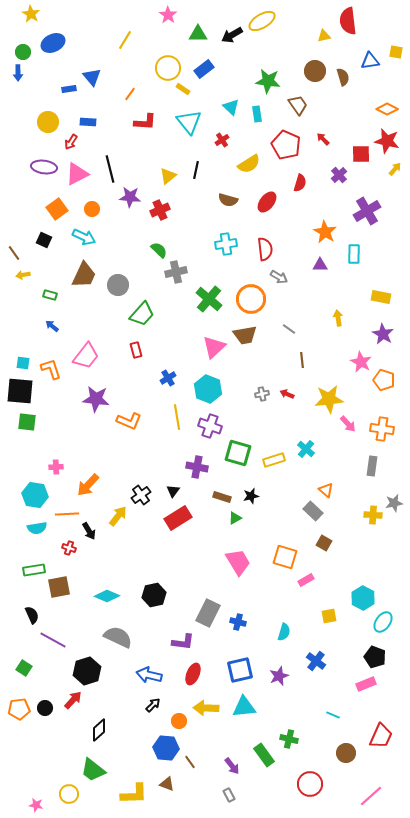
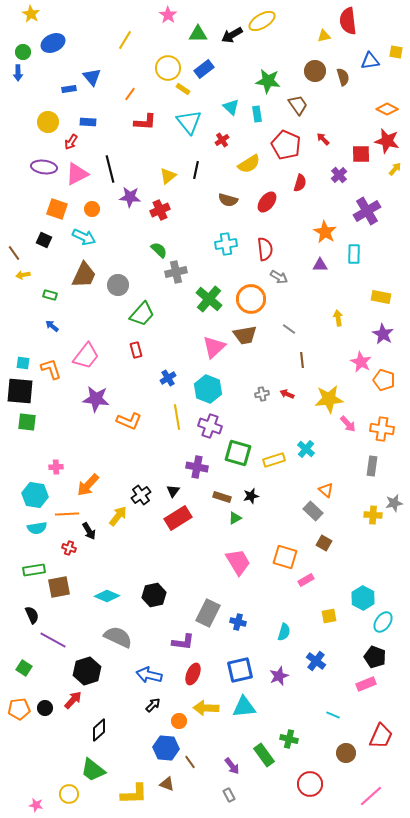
orange square at (57, 209): rotated 35 degrees counterclockwise
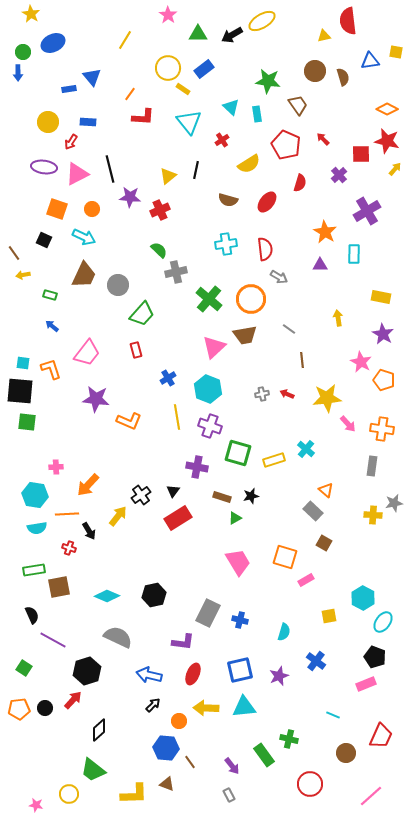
red L-shape at (145, 122): moved 2 px left, 5 px up
pink trapezoid at (86, 356): moved 1 px right, 3 px up
yellow star at (329, 399): moved 2 px left, 1 px up
blue cross at (238, 622): moved 2 px right, 2 px up
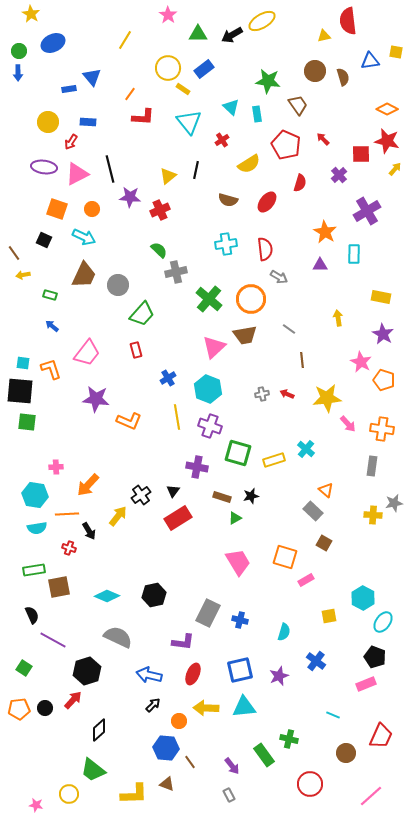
green circle at (23, 52): moved 4 px left, 1 px up
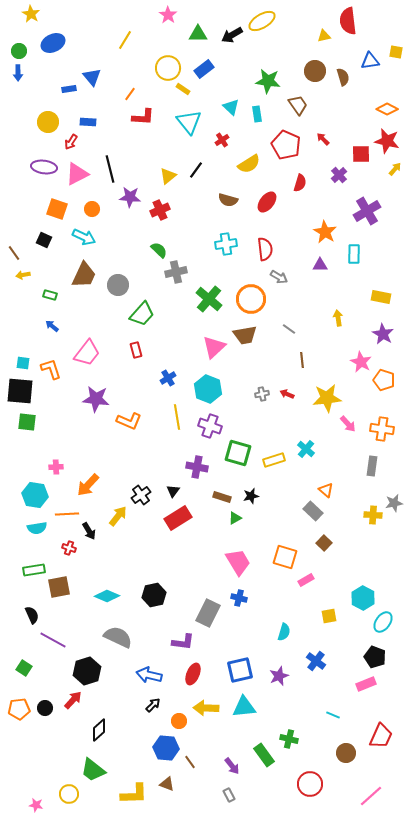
black line at (196, 170): rotated 24 degrees clockwise
brown square at (324, 543): rotated 14 degrees clockwise
blue cross at (240, 620): moved 1 px left, 22 px up
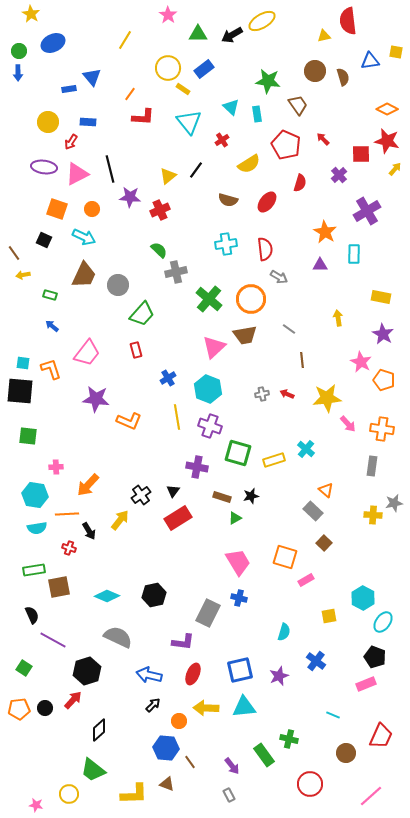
green square at (27, 422): moved 1 px right, 14 px down
yellow arrow at (118, 516): moved 2 px right, 4 px down
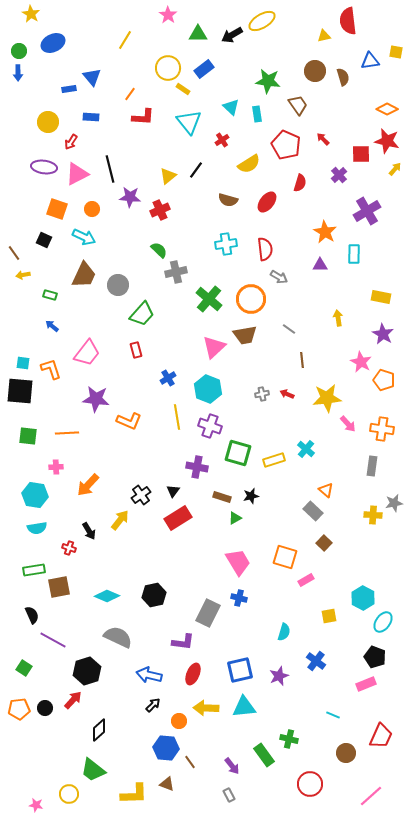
blue rectangle at (88, 122): moved 3 px right, 5 px up
orange line at (67, 514): moved 81 px up
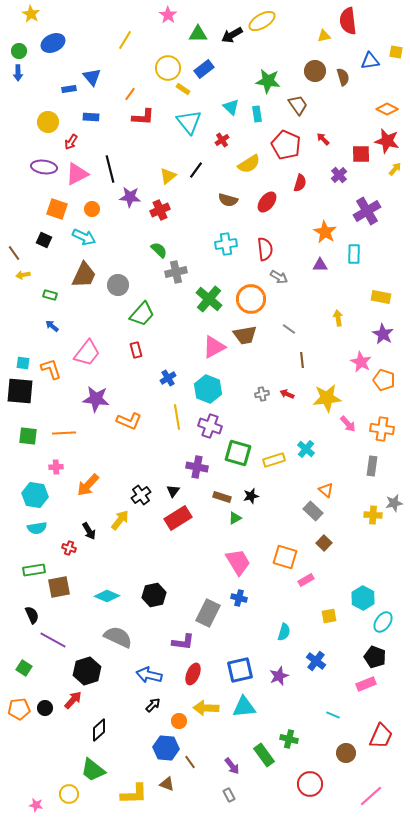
pink triangle at (214, 347): rotated 15 degrees clockwise
orange line at (67, 433): moved 3 px left
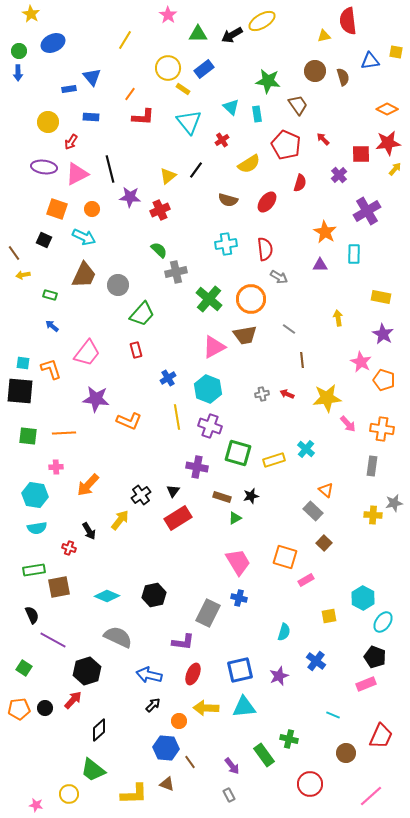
red star at (387, 141): moved 1 px right, 2 px down; rotated 20 degrees counterclockwise
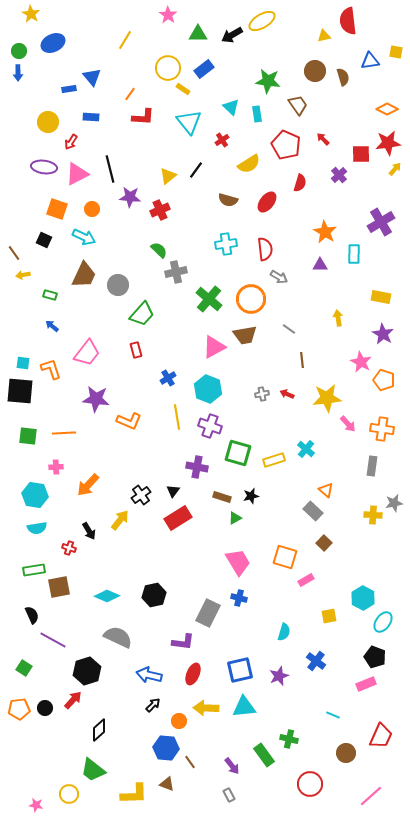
purple cross at (367, 211): moved 14 px right, 11 px down
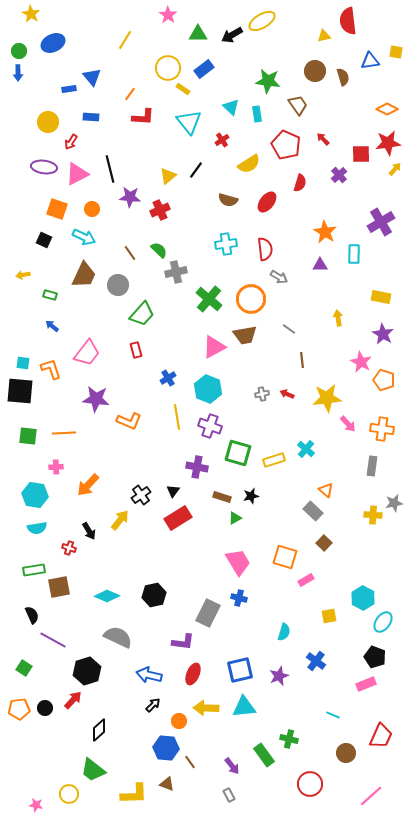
brown line at (14, 253): moved 116 px right
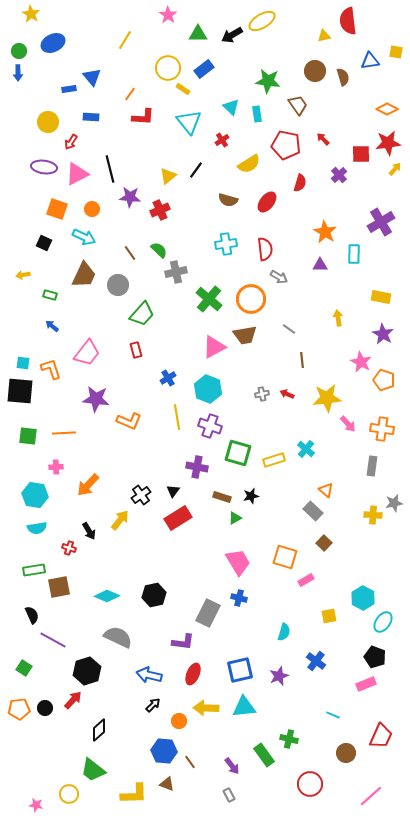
red pentagon at (286, 145): rotated 12 degrees counterclockwise
black square at (44, 240): moved 3 px down
blue hexagon at (166, 748): moved 2 px left, 3 px down
